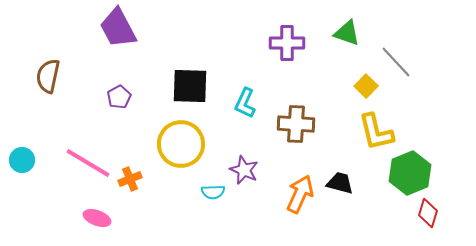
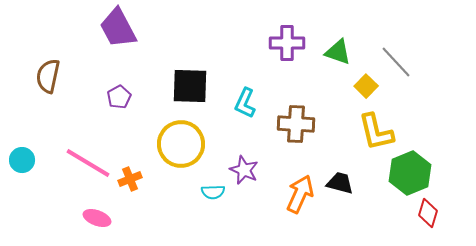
green triangle: moved 9 px left, 19 px down
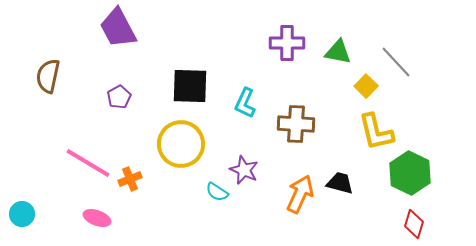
green triangle: rotated 8 degrees counterclockwise
cyan circle: moved 54 px down
green hexagon: rotated 12 degrees counterclockwise
cyan semicircle: moved 4 px right; rotated 35 degrees clockwise
red diamond: moved 14 px left, 11 px down
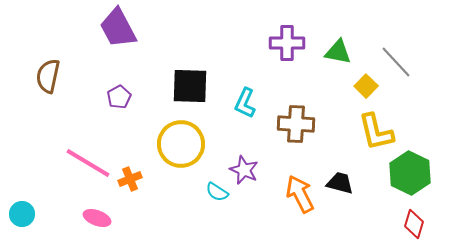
orange arrow: rotated 51 degrees counterclockwise
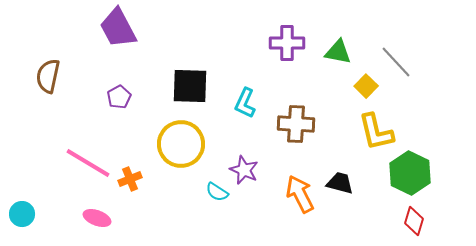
red diamond: moved 3 px up
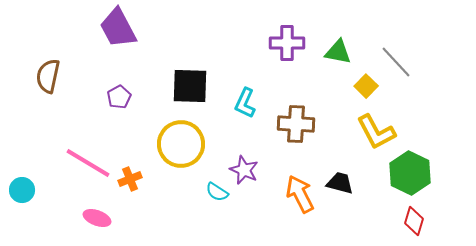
yellow L-shape: rotated 15 degrees counterclockwise
cyan circle: moved 24 px up
